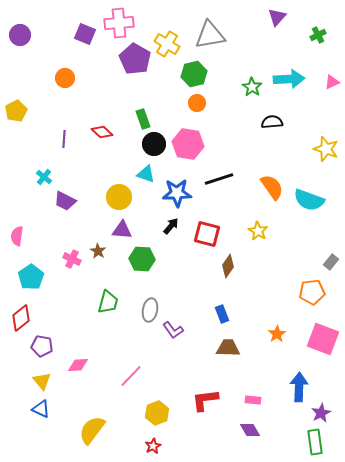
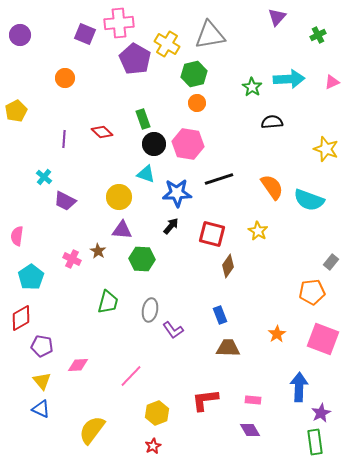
red square at (207, 234): moved 5 px right
blue rectangle at (222, 314): moved 2 px left, 1 px down
red diamond at (21, 318): rotated 8 degrees clockwise
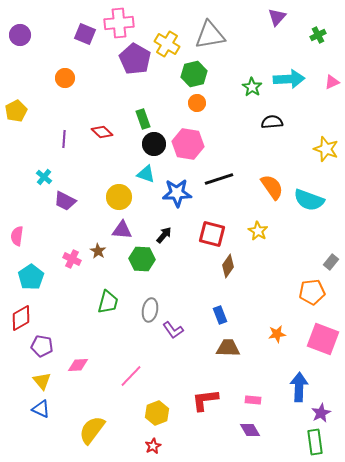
black arrow at (171, 226): moved 7 px left, 9 px down
orange star at (277, 334): rotated 24 degrees clockwise
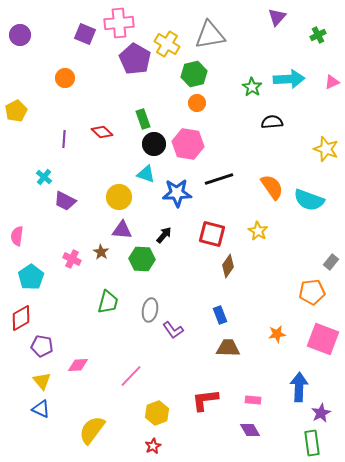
brown star at (98, 251): moved 3 px right, 1 px down
green rectangle at (315, 442): moved 3 px left, 1 px down
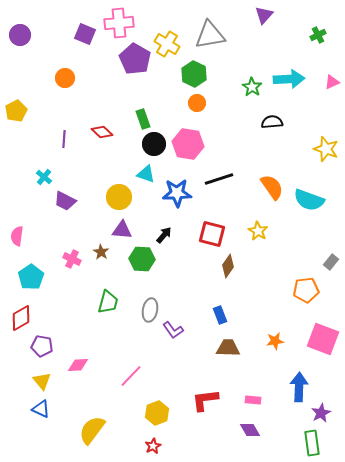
purple triangle at (277, 17): moved 13 px left, 2 px up
green hexagon at (194, 74): rotated 20 degrees counterclockwise
orange pentagon at (312, 292): moved 6 px left, 2 px up
orange star at (277, 334): moved 2 px left, 7 px down
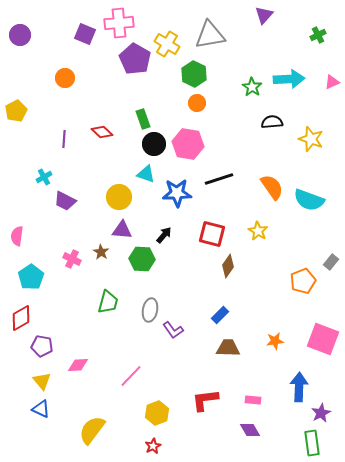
yellow star at (326, 149): moved 15 px left, 10 px up
cyan cross at (44, 177): rotated 21 degrees clockwise
orange pentagon at (306, 290): moved 3 px left, 9 px up; rotated 15 degrees counterclockwise
blue rectangle at (220, 315): rotated 66 degrees clockwise
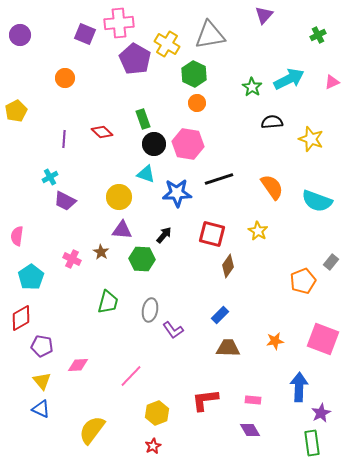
cyan arrow at (289, 79): rotated 24 degrees counterclockwise
cyan cross at (44, 177): moved 6 px right
cyan semicircle at (309, 200): moved 8 px right, 1 px down
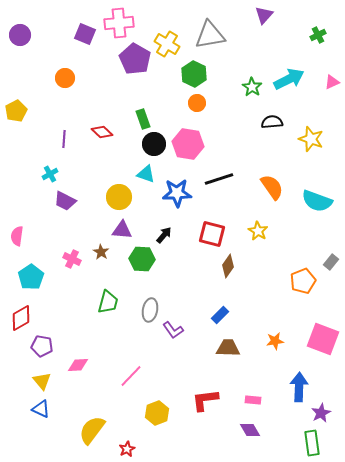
cyan cross at (50, 177): moved 3 px up
red star at (153, 446): moved 26 px left, 3 px down
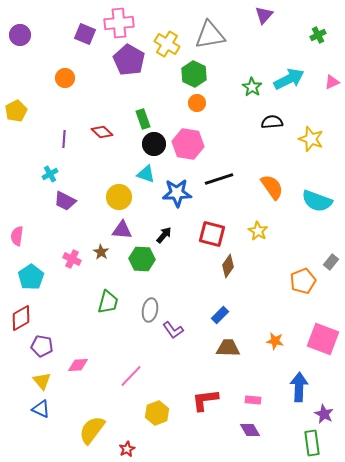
purple pentagon at (135, 59): moved 6 px left, 1 px down
orange star at (275, 341): rotated 18 degrees clockwise
purple star at (321, 413): moved 3 px right, 1 px down; rotated 18 degrees counterclockwise
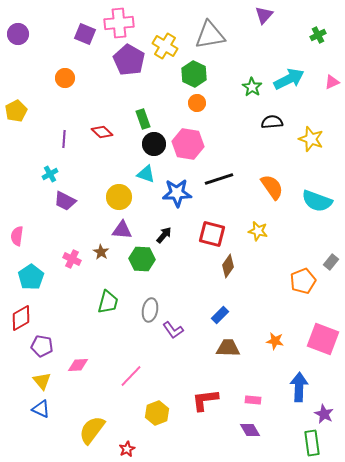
purple circle at (20, 35): moved 2 px left, 1 px up
yellow cross at (167, 44): moved 2 px left, 2 px down
yellow star at (258, 231): rotated 18 degrees counterclockwise
